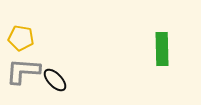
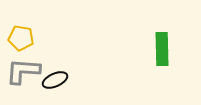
black ellipse: rotated 70 degrees counterclockwise
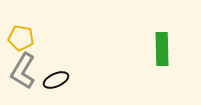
gray L-shape: rotated 63 degrees counterclockwise
black ellipse: moved 1 px right
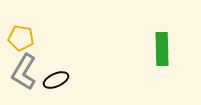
gray L-shape: moved 1 px right, 1 px down
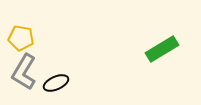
green rectangle: rotated 60 degrees clockwise
black ellipse: moved 3 px down
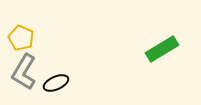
yellow pentagon: rotated 15 degrees clockwise
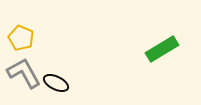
gray L-shape: moved 1 px down; rotated 120 degrees clockwise
black ellipse: rotated 50 degrees clockwise
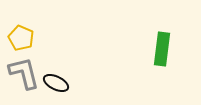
green rectangle: rotated 52 degrees counterclockwise
gray L-shape: rotated 15 degrees clockwise
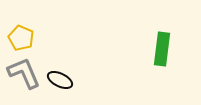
gray L-shape: rotated 9 degrees counterclockwise
black ellipse: moved 4 px right, 3 px up
